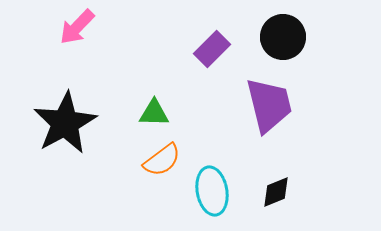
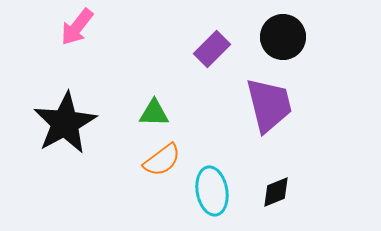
pink arrow: rotated 6 degrees counterclockwise
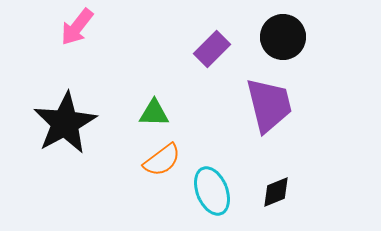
cyan ellipse: rotated 12 degrees counterclockwise
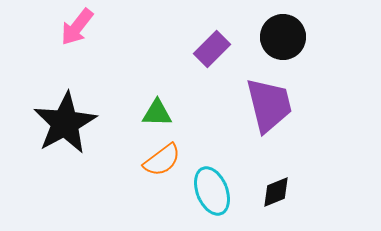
green triangle: moved 3 px right
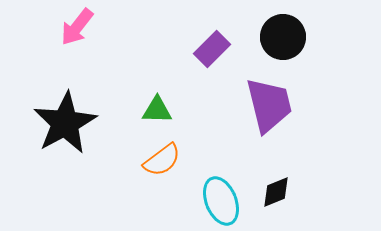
green triangle: moved 3 px up
cyan ellipse: moved 9 px right, 10 px down
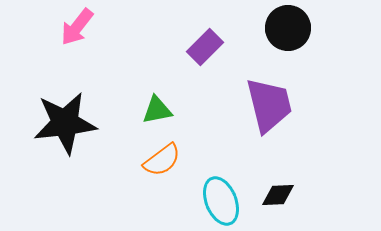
black circle: moved 5 px right, 9 px up
purple rectangle: moved 7 px left, 2 px up
green triangle: rotated 12 degrees counterclockwise
black star: rotated 22 degrees clockwise
black diamond: moved 2 px right, 3 px down; rotated 20 degrees clockwise
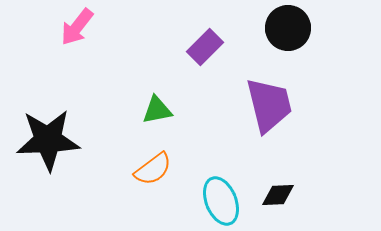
black star: moved 17 px left, 17 px down; rotated 4 degrees clockwise
orange semicircle: moved 9 px left, 9 px down
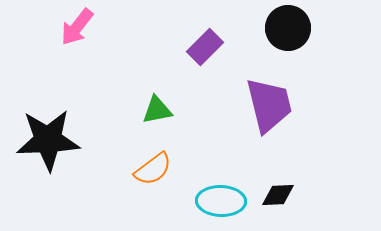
cyan ellipse: rotated 66 degrees counterclockwise
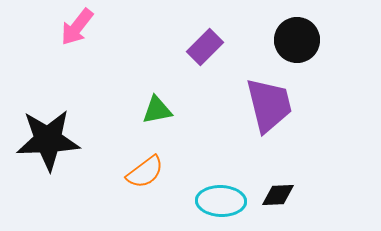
black circle: moved 9 px right, 12 px down
orange semicircle: moved 8 px left, 3 px down
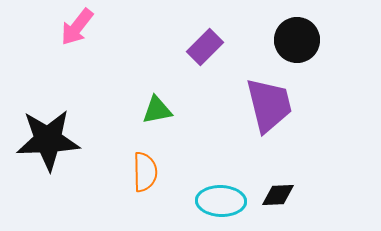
orange semicircle: rotated 54 degrees counterclockwise
